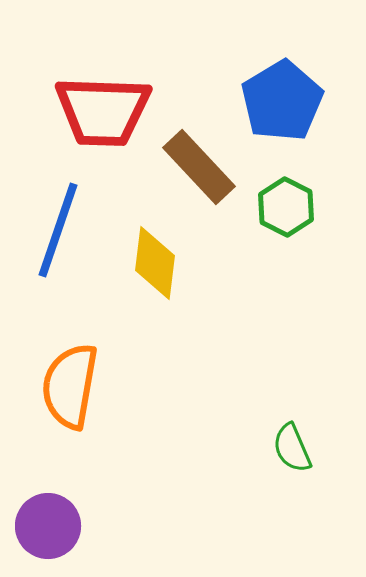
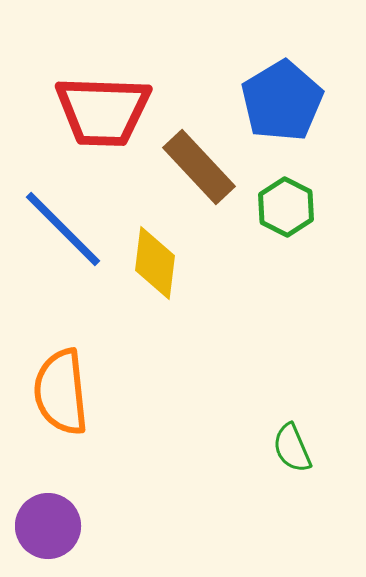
blue line: moved 5 px right, 1 px up; rotated 64 degrees counterclockwise
orange semicircle: moved 9 px left, 6 px down; rotated 16 degrees counterclockwise
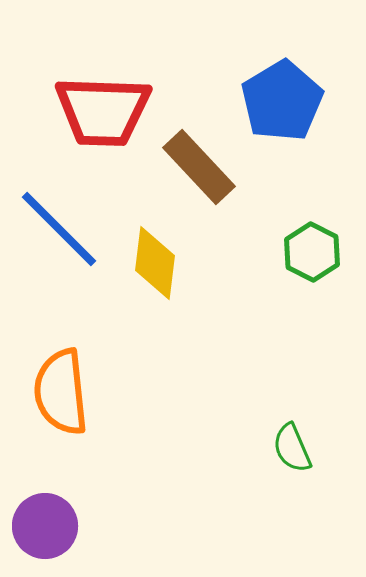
green hexagon: moved 26 px right, 45 px down
blue line: moved 4 px left
purple circle: moved 3 px left
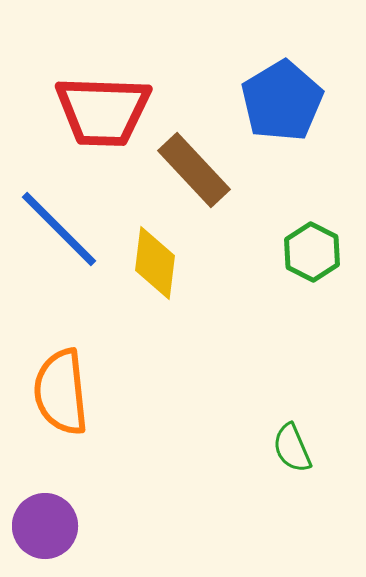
brown rectangle: moved 5 px left, 3 px down
